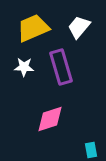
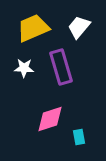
white star: moved 1 px down
cyan rectangle: moved 12 px left, 13 px up
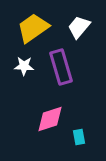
yellow trapezoid: rotated 12 degrees counterclockwise
white star: moved 2 px up
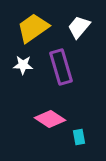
white star: moved 1 px left, 1 px up
pink diamond: rotated 52 degrees clockwise
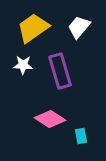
purple rectangle: moved 1 px left, 4 px down
cyan rectangle: moved 2 px right, 1 px up
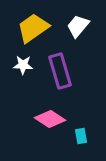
white trapezoid: moved 1 px left, 1 px up
